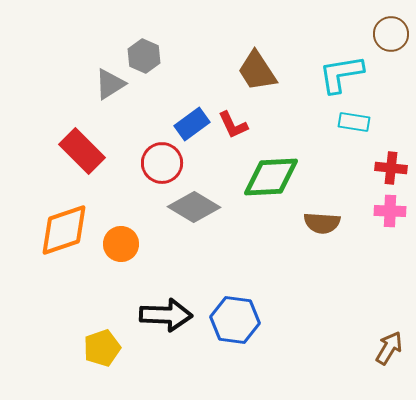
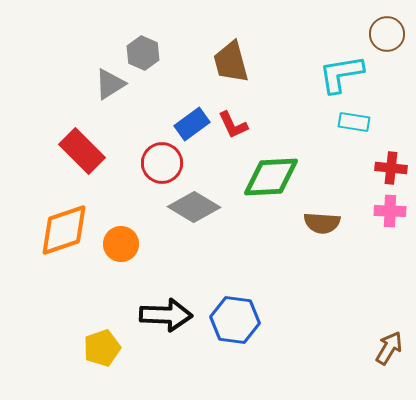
brown circle: moved 4 px left
gray hexagon: moved 1 px left, 3 px up
brown trapezoid: moved 26 px left, 9 px up; rotated 18 degrees clockwise
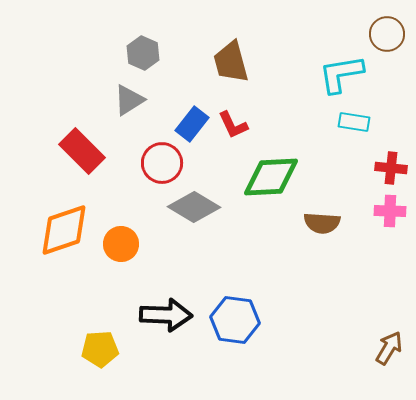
gray triangle: moved 19 px right, 16 px down
blue rectangle: rotated 16 degrees counterclockwise
yellow pentagon: moved 2 px left, 1 px down; rotated 15 degrees clockwise
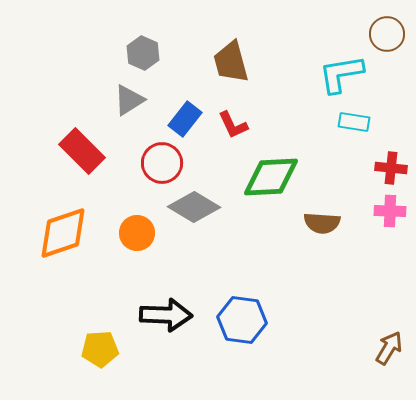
blue rectangle: moved 7 px left, 5 px up
orange diamond: moved 1 px left, 3 px down
orange circle: moved 16 px right, 11 px up
blue hexagon: moved 7 px right
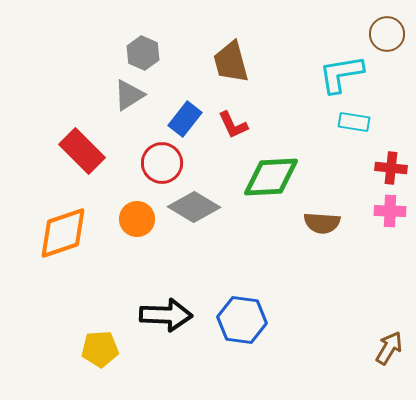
gray triangle: moved 5 px up
orange circle: moved 14 px up
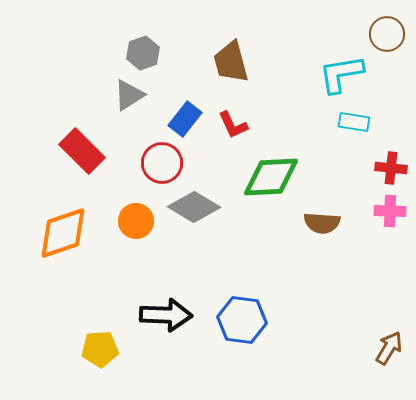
gray hexagon: rotated 16 degrees clockwise
orange circle: moved 1 px left, 2 px down
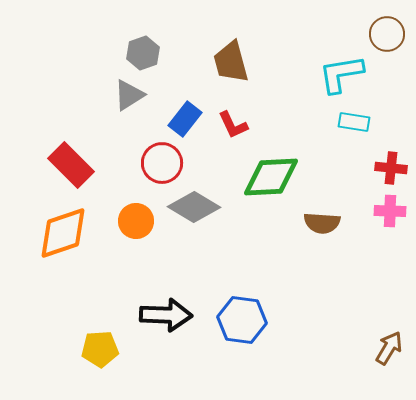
red rectangle: moved 11 px left, 14 px down
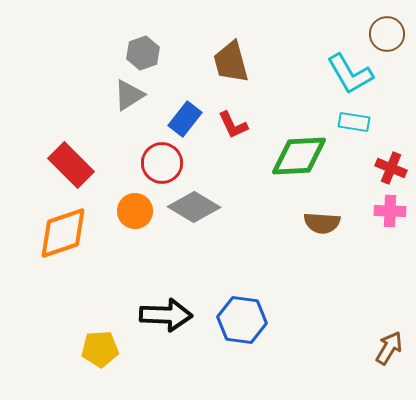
cyan L-shape: moved 9 px right; rotated 111 degrees counterclockwise
red cross: rotated 16 degrees clockwise
green diamond: moved 28 px right, 21 px up
orange circle: moved 1 px left, 10 px up
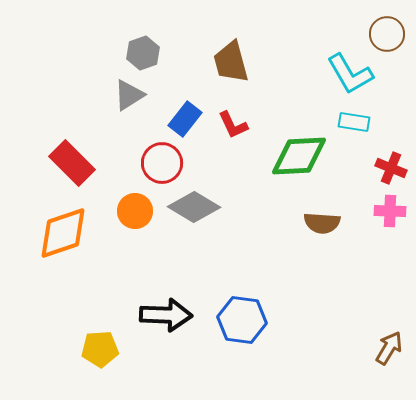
red rectangle: moved 1 px right, 2 px up
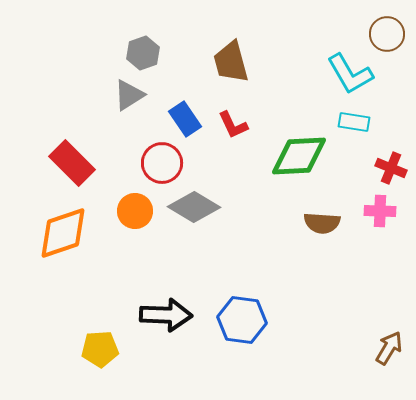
blue rectangle: rotated 72 degrees counterclockwise
pink cross: moved 10 px left
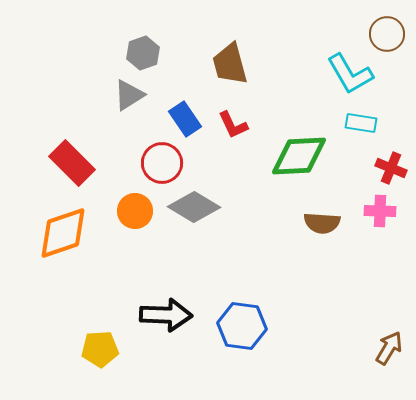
brown trapezoid: moved 1 px left, 2 px down
cyan rectangle: moved 7 px right, 1 px down
blue hexagon: moved 6 px down
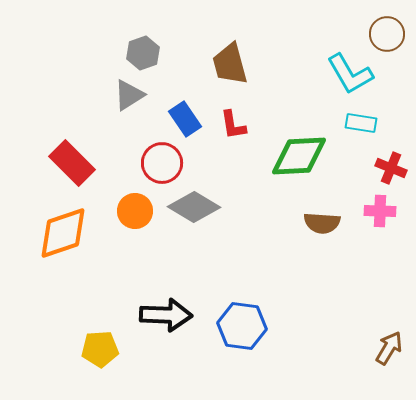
red L-shape: rotated 16 degrees clockwise
